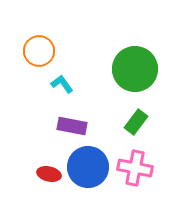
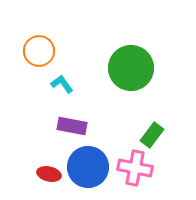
green circle: moved 4 px left, 1 px up
green rectangle: moved 16 px right, 13 px down
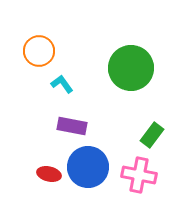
pink cross: moved 4 px right, 7 px down
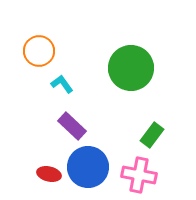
purple rectangle: rotated 32 degrees clockwise
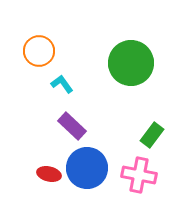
green circle: moved 5 px up
blue circle: moved 1 px left, 1 px down
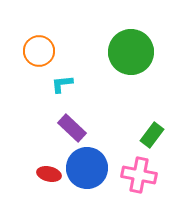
green circle: moved 11 px up
cyan L-shape: rotated 60 degrees counterclockwise
purple rectangle: moved 2 px down
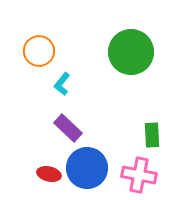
cyan L-shape: rotated 45 degrees counterclockwise
purple rectangle: moved 4 px left
green rectangle: rotated 40 degrees counterclockwise
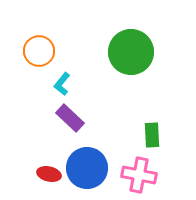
purple rectangle: moved 2 px right, 10 px up
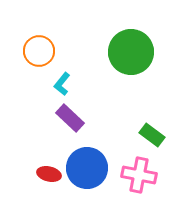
green rectangle: rotated 50 degrees counterclockwise
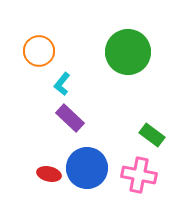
green circle: moved 3 px left
